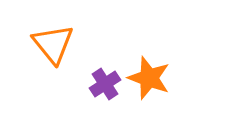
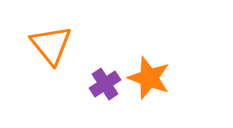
orange triangle: moved 2 px left, 1 px down
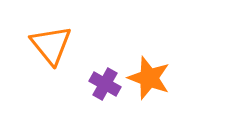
purple cross: rotated 28 degrees counterclockwise
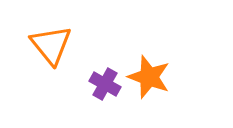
orange star: moved 1 px up
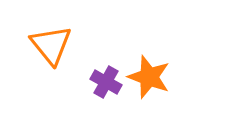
purple cross: moved 1 px right, 2 px up
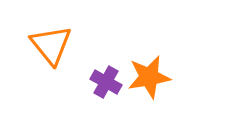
orange star: rotated 30 degrees counterclockwise
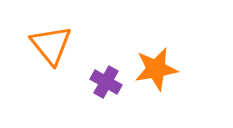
orange star: moved 7 px right, 8 px up
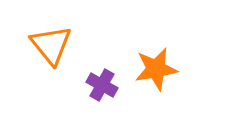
purple cross: moved 4 px left, 3 px down
